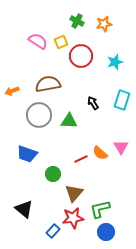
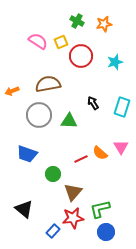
cyan rectangle: moved 7 px down
brown triangle: moved 1 px left, 1 px up
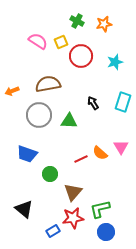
cyan rectangle: moved 1 px right, 5 px up
green circle: moved 3 px left
blue rectangle: rotated 16 degrees clockwise
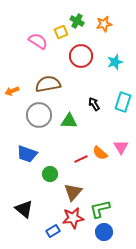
yellow square: moved 10 px up
black arrow: moved 1 px right, 1 px down
blue circle: moved 2 px left
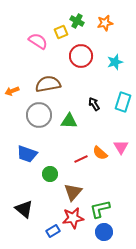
orange star: moved 1 px right, 1 px up
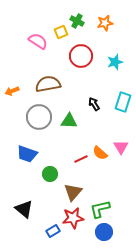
gray circle: moved 2 px down
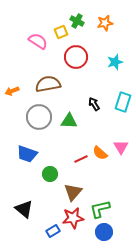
red circle: moved 5 px left, 1 px down
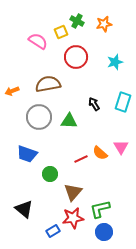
orange star: moved 1 px left, 1 px down
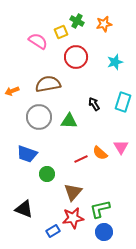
green circle: moved 3 px left
black triangle: rotated 18 degrees counterclockwise
